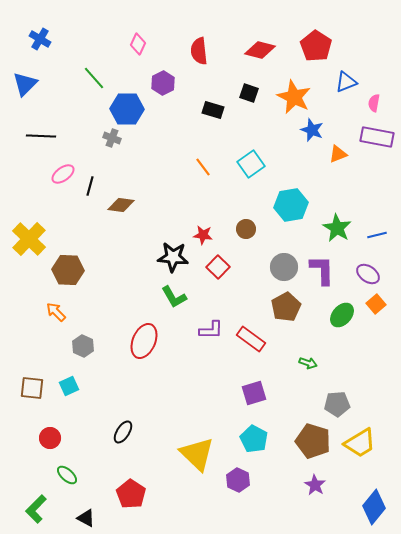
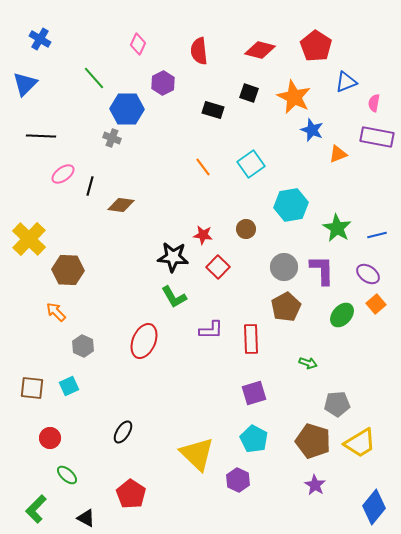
red rectangle at (251, 339): rotated 52 degrees clockwise
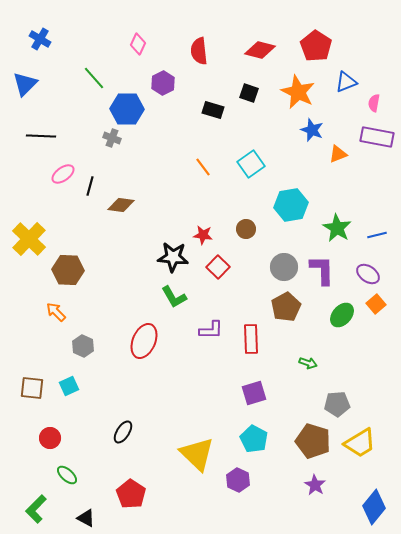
orange star at (294, 97): moved 4 px right, 5 px up
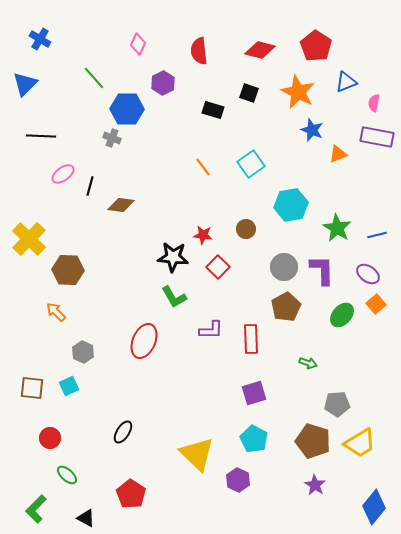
gray hexagon at (83, 346): moved 6 px down
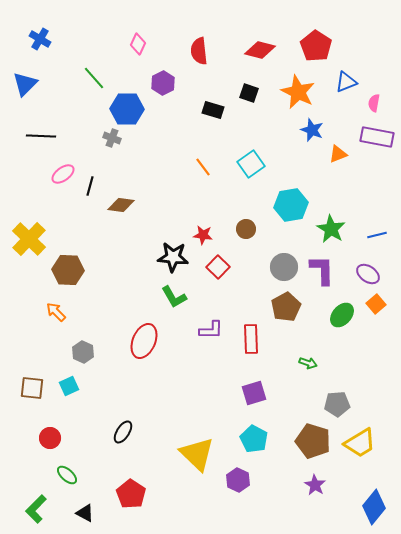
green star at (337, 228): moved 6 px left, 1 px down
black triangle at (86, 518): moved 1 px left, 5 px up
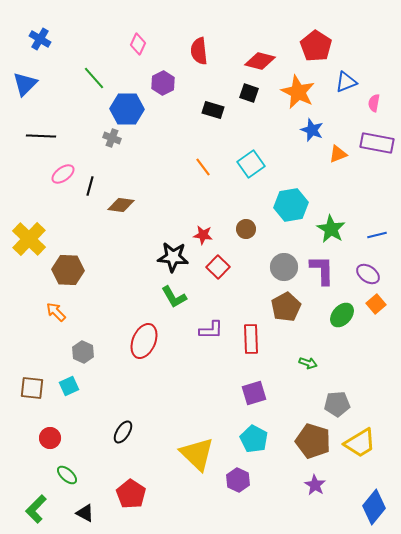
red diamond at (260, 50): moved 11 px down
purple rectangle at (377, 137): moved 6 px down
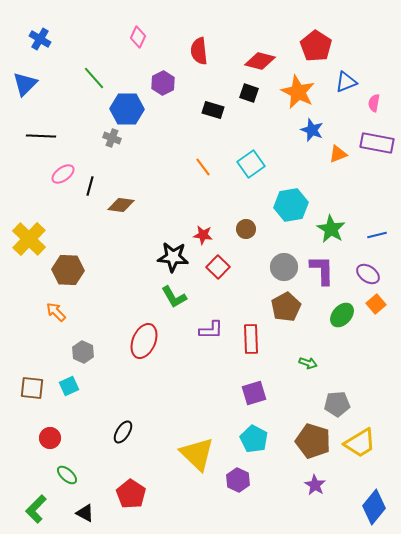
pink diamond at (138, 44): moved 7 px up
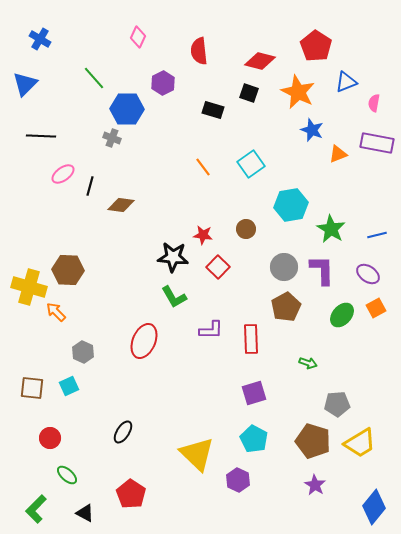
yellow cross at (29, 239): moved 48 px down; rotated 28 degrees counterclockwise
orange square at (376, 304): moved 4 px down; rotated 12 degrees clockwise
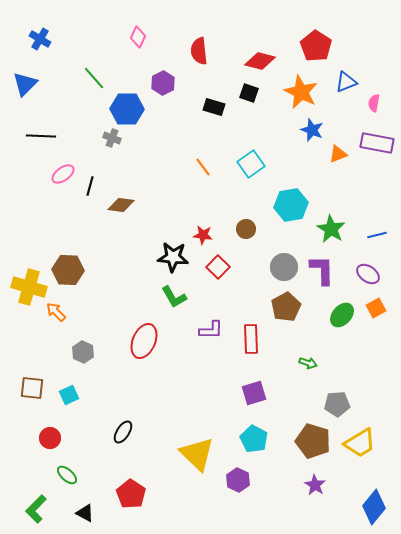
orange star at (298, 92): moved 3 px right
black rectangle at (213, 110): moved 1 px right, 3 px up
cyan square at (69, 386): moved 9 px down
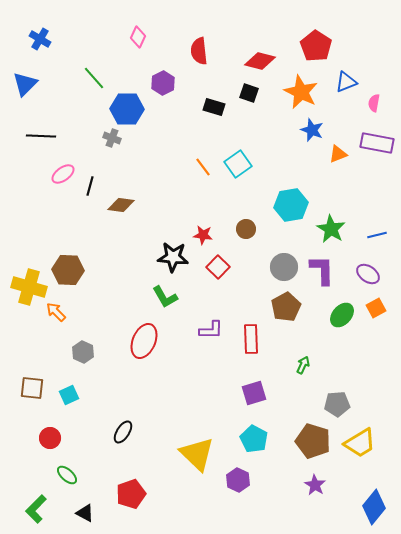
cyan square at (251, 164): moved 13 px left
green L-shape at (174, 297): moved 9 px left
green arrow at (308, 363): moved 5 px left, 2 px down; rotated 84 degrees counterclockwise
red pentagon at (131, 494): rotated 20 degrees clockwise
